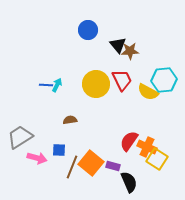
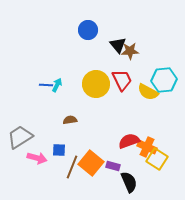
red semicircle: rotated 35 degrees clockwise
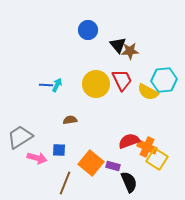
brown line: moved 7 px left, 16 px down
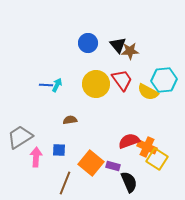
blue circle: moved 13 px down
red trapezoid: rotated 10 degrees counterclockwise
pink arrow: moved 1 px left, 1 px up; rotated 102 degrees counterclockwise
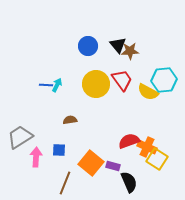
blue circle: moved 3 px down
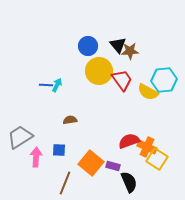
yellow circle: moved 3 px right, 13 px up
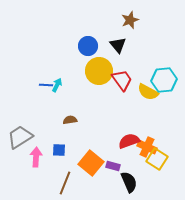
brown star: moved 31 px up; rotated 18 degrees counterclockwise
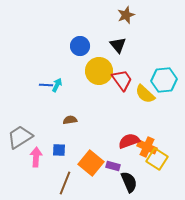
brown star: moved 4 px left, 5 px up
blue circle: moved 8 px left
yellow semicircle: moved 3 px left, 2 px down; rotated 15 degrees clockwise
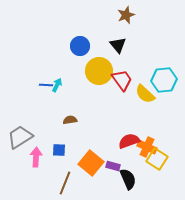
black semicircle: moved 1 px left, 3 px up
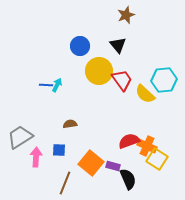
brown semicircle: moved 4 px down
orange cross: moved 1 px up
